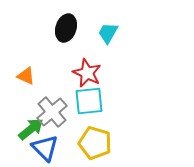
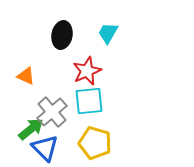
black ellipse: moved 4 px left, 7 px down; rotated 8 degrees counterclockwise
red star: moved 2 px up; rotated 24 degrees clockwise
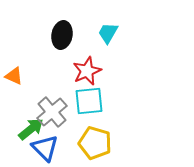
orange triangle: moved 12 px left
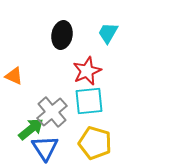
blue triangle: rotated 12 degrees clockwise
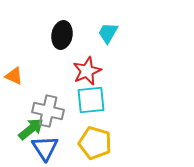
cyan square: moved 2 px right, 1 px up
gray cross: moved 4 px left, 1 px up; rotated 36 degrees counterclockwise
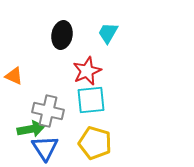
green arrow: rotated 28 degrees clockwise
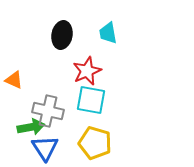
cyan trapezoid: rotated 40 degrees counterclockwise
orange triangle: moved 4 px down
cyan square: rotated 16 degrees clockwise
green arrow: moved 2 px up
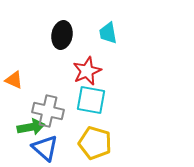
blue triangle: rotated 16 degrees counterclockwise
